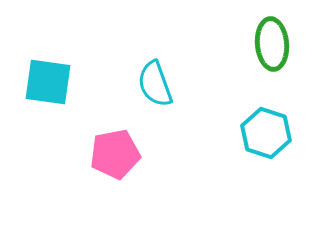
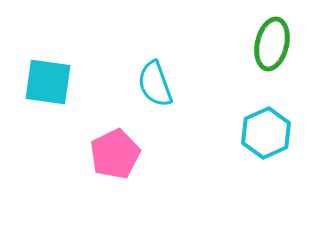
green ellipse: rotated 18 degrees clockwise
cyan hexagon: rotated 18 degrees clockwise
pink pentagon: rotated 15 degrees counterclockwise
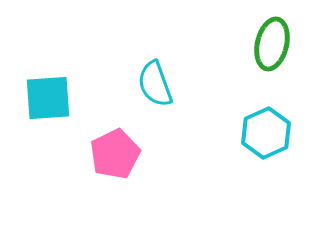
cyan square: moved 16 px down; rotated 12 degrees counterclockwise
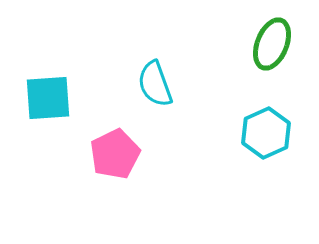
green ellipse: rotated 9 degrees clockwise
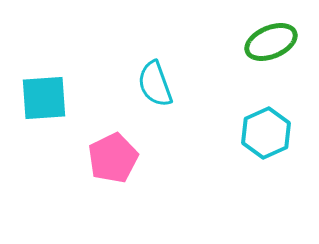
green ellipse: moved 1 px left, 2 px up; rotated 45 degrees clockwise
cyan square: moved 4 px left
pink pentagon: moved 2 px left, 4 px down
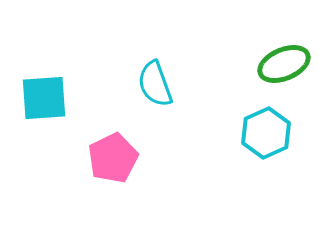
green ellipse: moved 13 px right, 22 px down
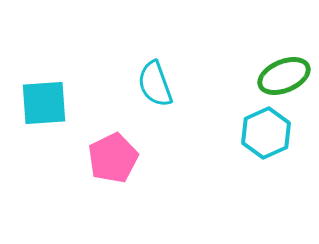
green ellipse: moved 12 px down
cyan square: moved 5 px down
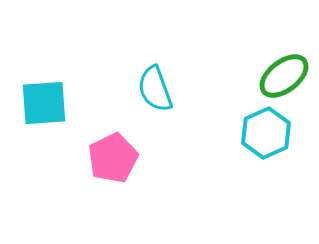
green ellipse: rotated 15 degrees counterclockwise
cyan semicircle: moved 5 px down
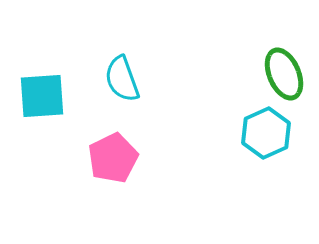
green ellipse: moved 2 px up; rotated 75 degrees counterclockwise
cyan semicircle: moved 33 px left, 10 px up
cyan square: moved 2 px left, 7 px up
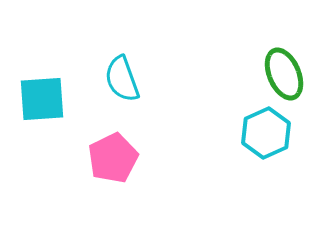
cyan square: moved 3 px down
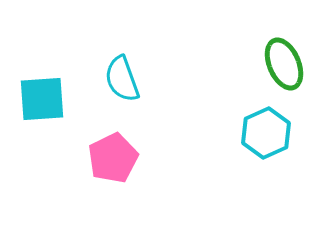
green ellipse: moved 10 px up
